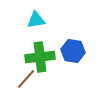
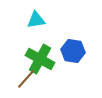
green cross: moved 2 px down; rotated 36 degrees clockwise
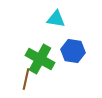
cyan triangle: moved 20 px right, 1 px up; rotated 18 degrees clockwise
brown line: rotated 30 degrees counterclockwise
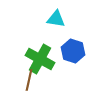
blue hexagon: rotated 10 degrees clockwise
brown line: moved 3 px right, 1 px down
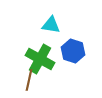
cyan triangle: moved 5 px left, 6 px down
